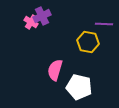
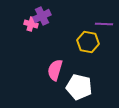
pink cross: moved 2 px down; rotated 16 degrees counterclockwise
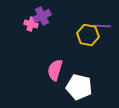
purple line: moved 2 px left, 2 px down
yellow hexagon: moved 7 px up
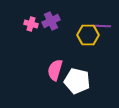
purple cross: moved 9 px right, 5 px down
yellow hexagon: rotated 10 degrees counterclockwise
white pentagon: moved 2 px left, 6 px up
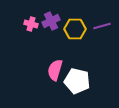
purple line: rotated 18 degrees counterclockwise
yellow hexagon: moved 13 px left, 6 px up
